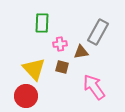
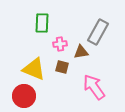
yellow triangle: rotated 25 degrees counterclockwise
red circle: moved 2 px left
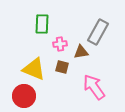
green rectangle: moved 1 px down
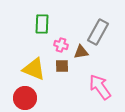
pink cross: moved 1 px right, 1 px down; rotated 24 degrees clockwise
brown square: moved 1 px up; rotated 16 degrees counterclockwise
pink arrow: moved 6 px right
red circle: moved 1 px right, 2 px down
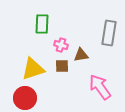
gray rectangle: moved 11 px right, 1 px down; rotated 20 degrees counterclockwise
brown triangle: moved 3 px down
yellow triangle: moved 1 px left; rotated 40 degrees counterclockwise
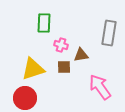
green rectangle: moved 2 px right, 1 px up
brown square: moved 2 px right, 1 px down
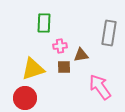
pink cross: moved 1 px left, 1 px down; rotated 24 degrees counterclockwise
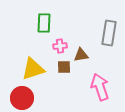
pink arrow: rotated 16 degrees clockwise
red circle: moved 3 px left
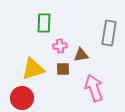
brown square: moved 1 px left, 2 px down
pink arrow: moved 6 px left, 1 px down
